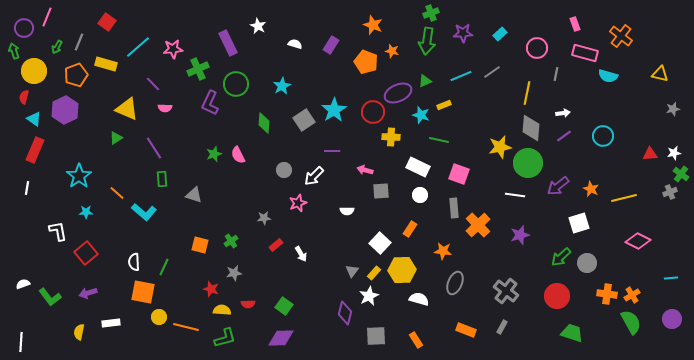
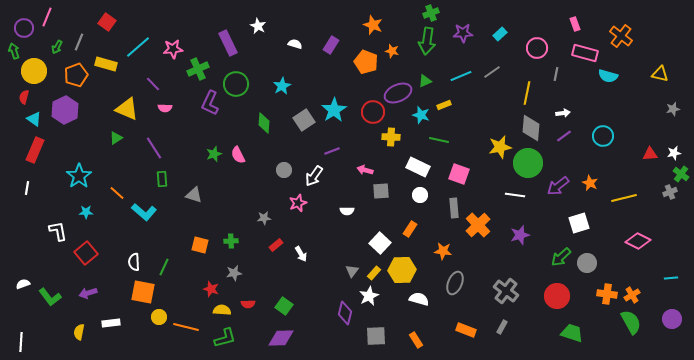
purple line at (332, 151): rotated 21 degrees counterclockwise
white arrow at (314, 176): rotated 10 degrees counterclockwise
orange star at (591, 189): moved 1 px left, 6 px up
green cross at (231, 241): rotated 32 degrees clockwise
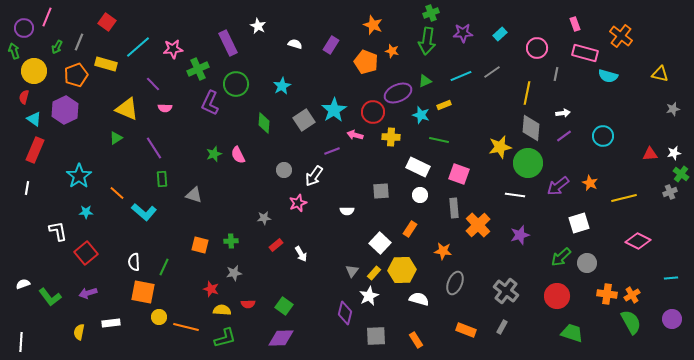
pink arrow at (365, 170): moved 10 px left, 35 px up
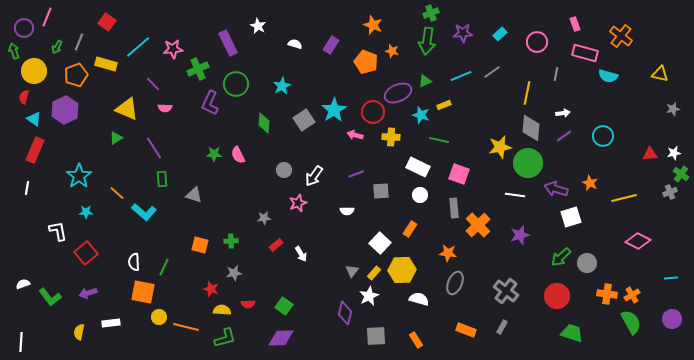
pink circle at (537, 48): moved 6 px up
purple line at (332, 151): moved 24 px right, 23 px down
green star at (214, 154): rotated 21 degrees clockwise
purple arrow at (558, 186): moved 2 px left, 3 px down; rotated 55 degrees clockwise
white square at (579, 223): moved 8 px left, 6 px up
orange star at (443, 251): moved 5 px right, 2 px down
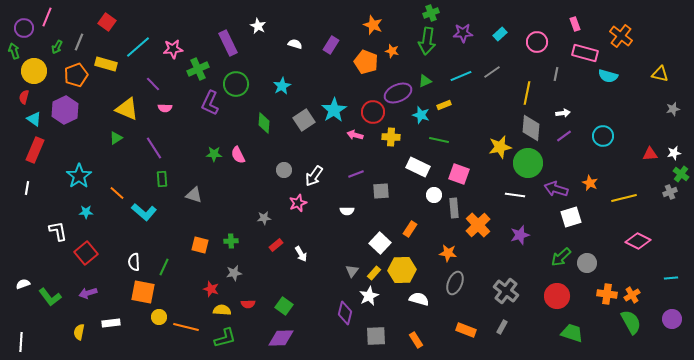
white circle at (420, 195): moved 14 px right
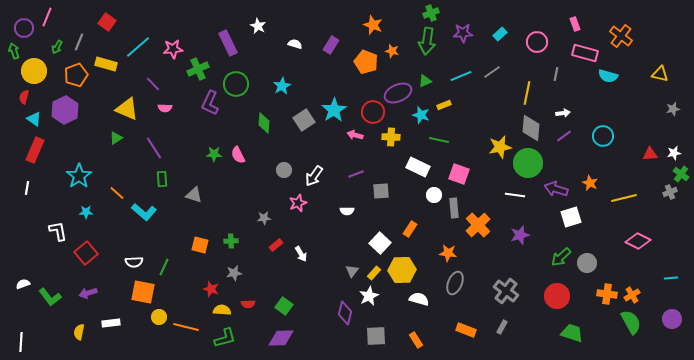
white semicircle at (134, 262): rotated 90 degrees counterclockwise
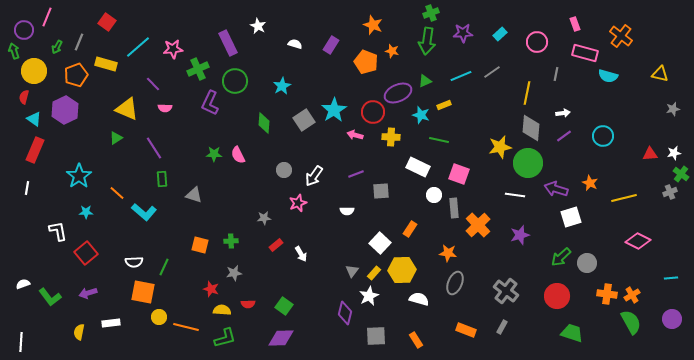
purple circle at (24, 28): moved 2 px down
green circle at (236, 84): moved 1 px left, 3 px up
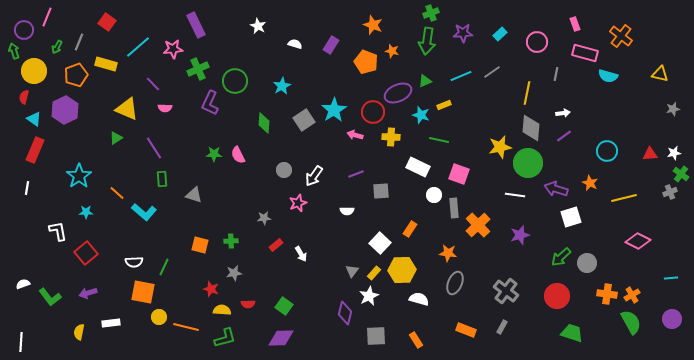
purple rectangle at (228, 43): moved 32 px left, 18 px up
cyan circle at (603, 136): moved 4 px right, 15 px down
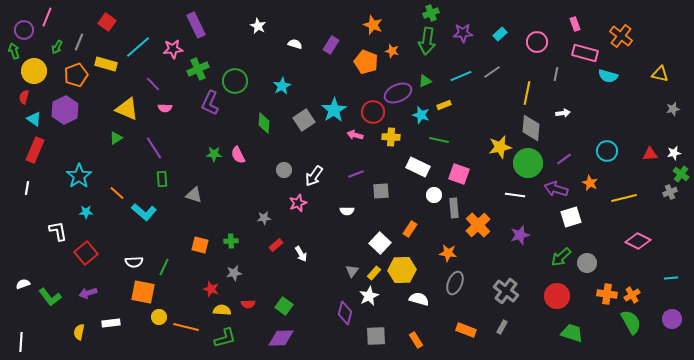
purple line at (564, 136): moved 23 px down
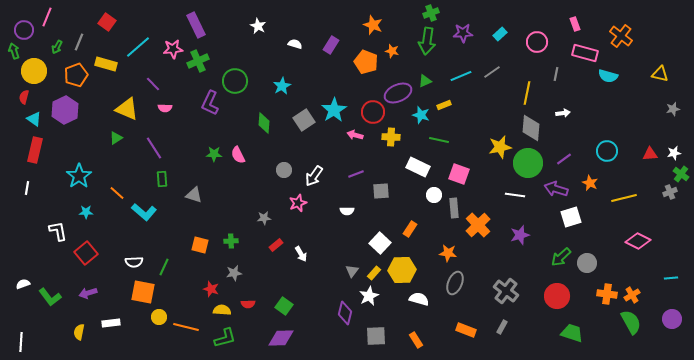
green cross at (198, 69): moved 8 px up
red rectangle at (35, 150): rotated 10 degrees counterclockwise
